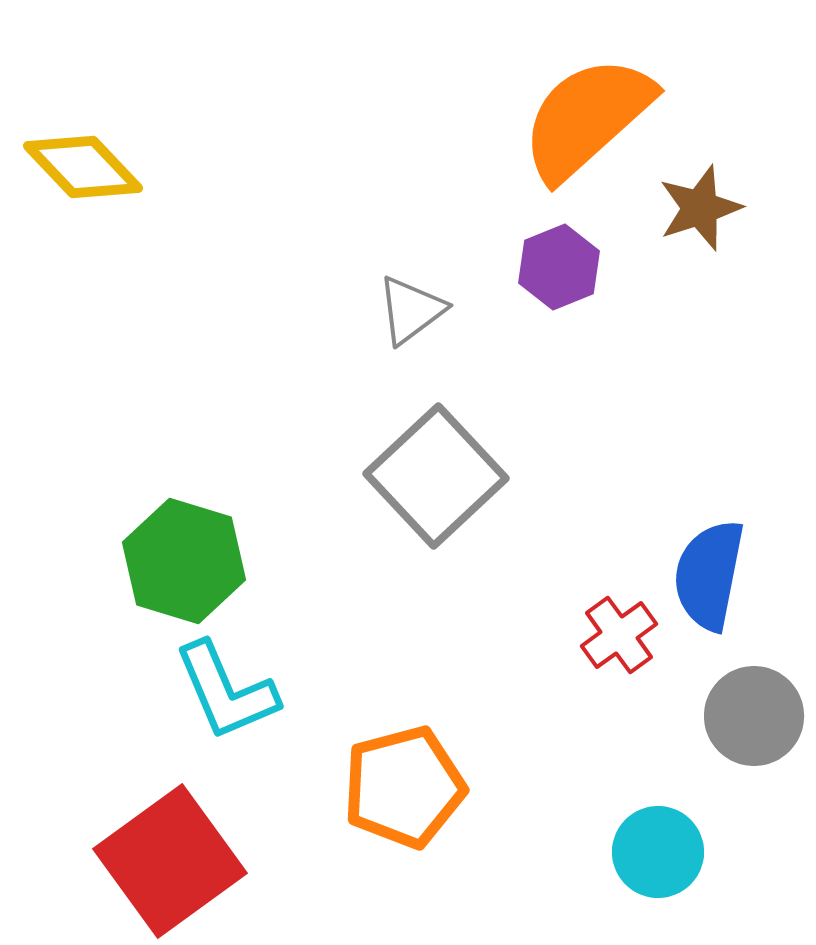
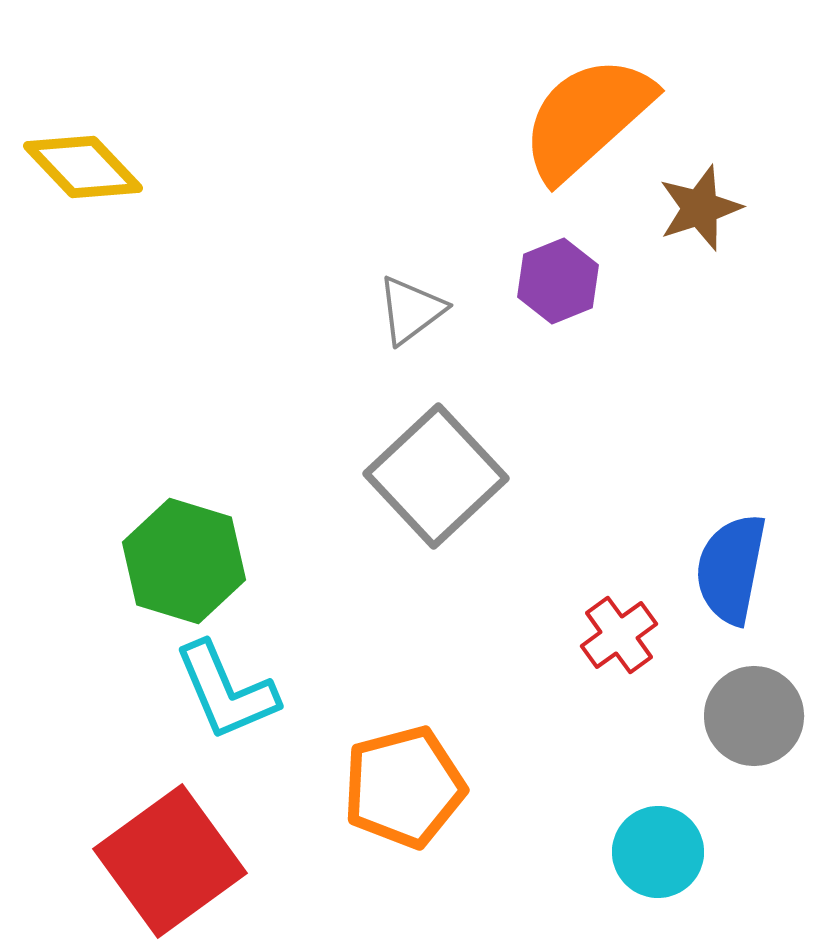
purple hexagon: moved 1 px left, 14 px down
blue semicircle: moved 22 px right, 6 px up
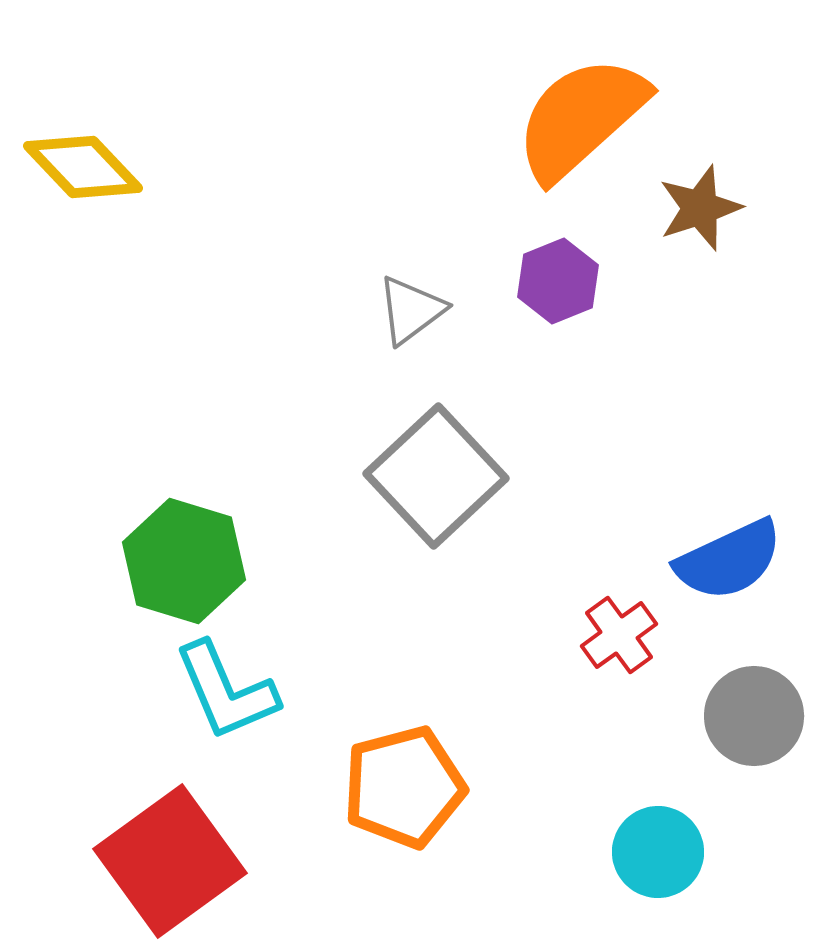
orange semicircle: moved 6 px left
blue semicircle: moved 2 px left, 9 px up; rotated 126 degrees counterclockwise
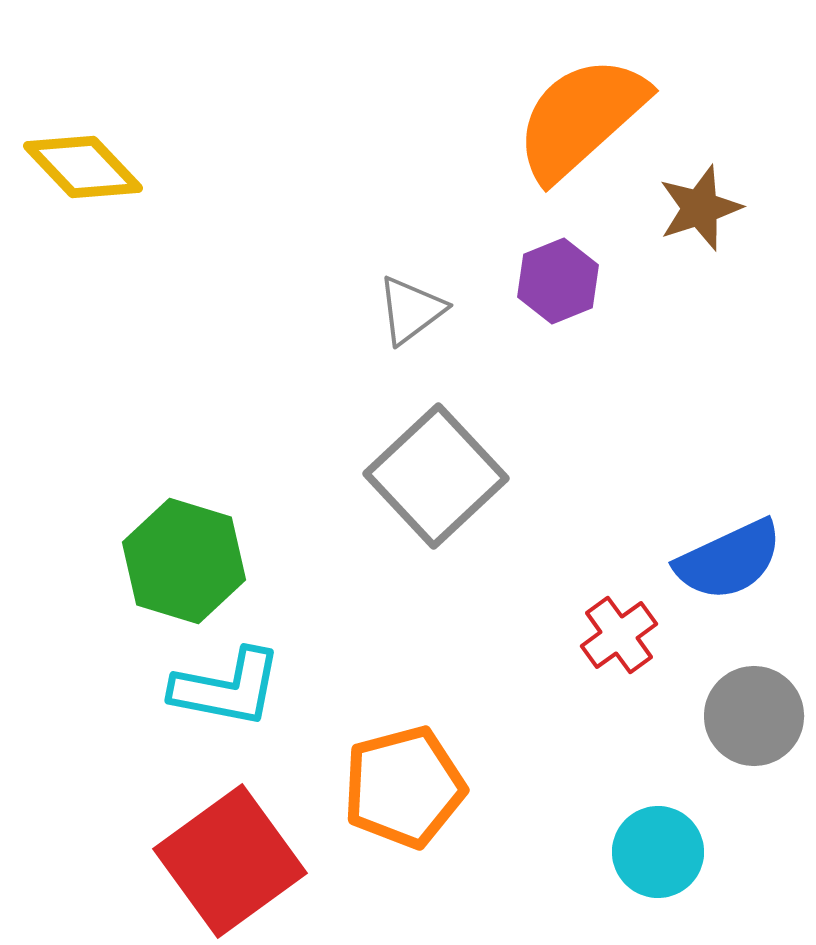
cyan L-shape: moved 1 px right, 3 px up; rotated 56 degrees counterclockwise
red square: moved 60 px right
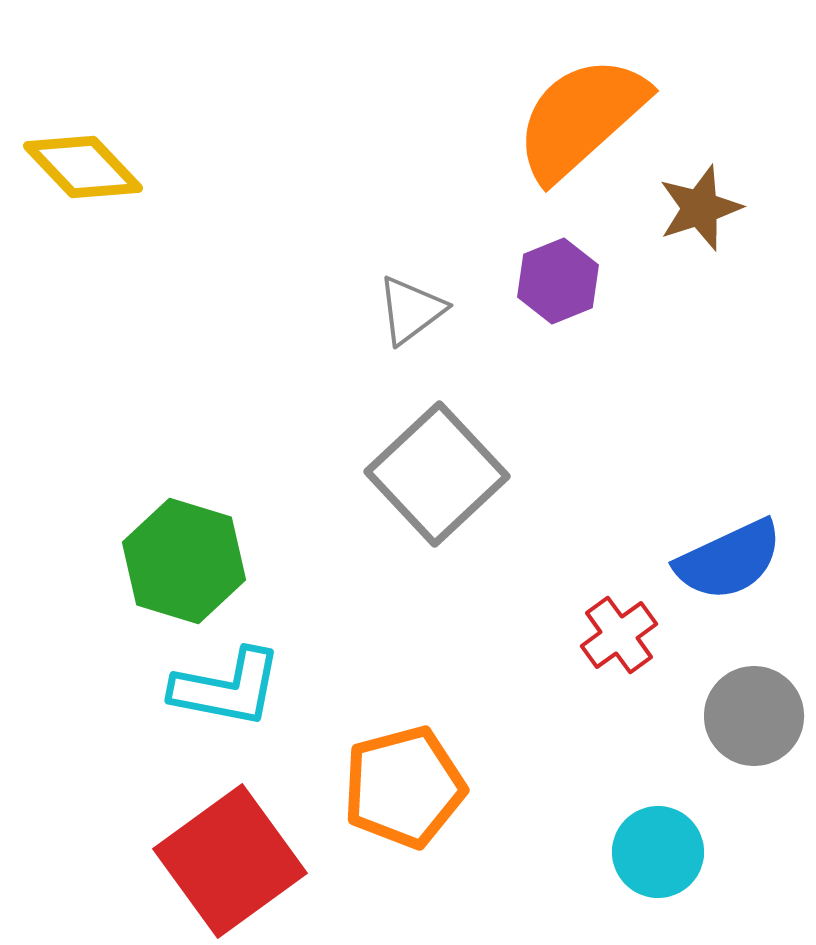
gray square: moved 1 px right, 2 px up
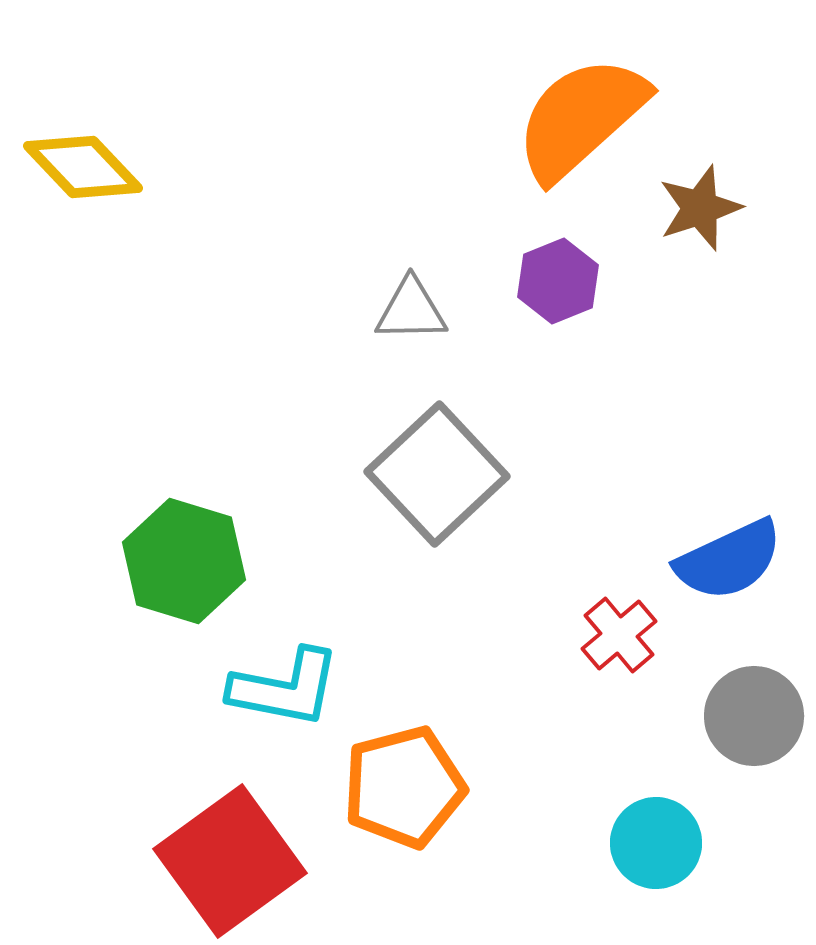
gray triangle: rotated 36 degrees clockwise
red cross: rotated 4 degrees counterclockwise
cyan L-shape: moved 58 px right
cyan circle: moved 2 px left, 9 px up
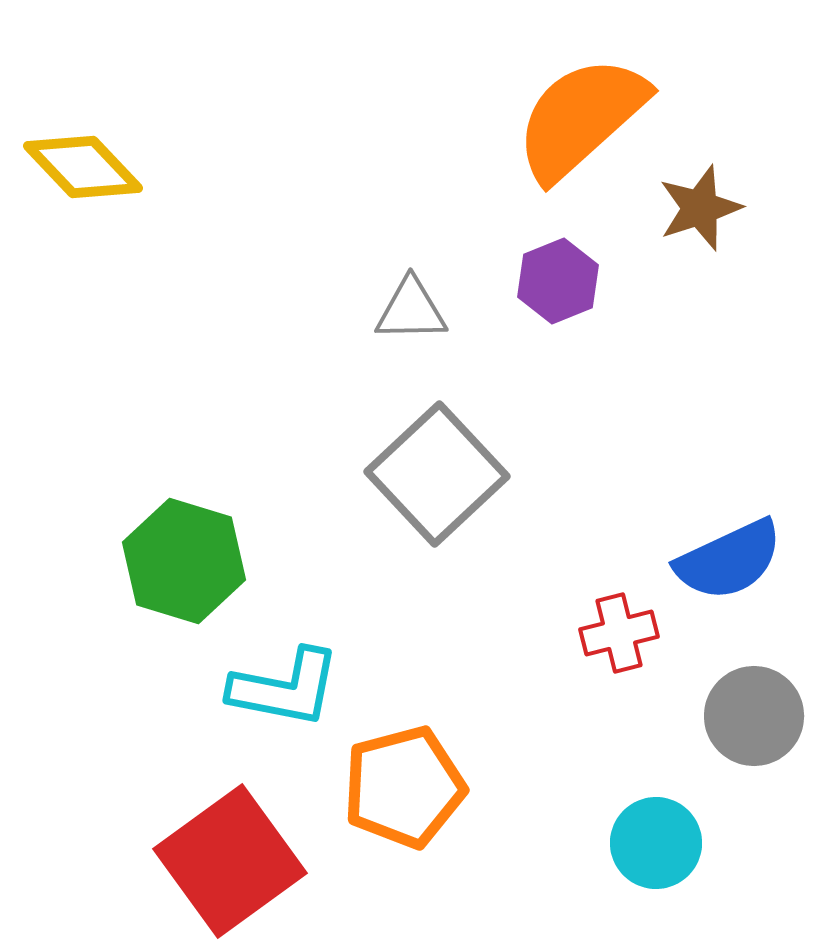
red cross: moved 2 px up; rotated 26 degrees clockwise
